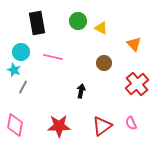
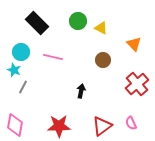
black rectangle: rotated 35 degrees counterclockwise
brown circle: moved 1 px left, 3 px up
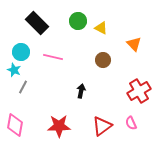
red cross: moved 2 px right, 7 px down; rotated 10 degrees clockwise
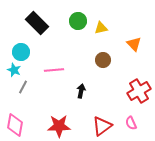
yellow triangle: rotated 40 degrees counterclockwise
pink line: moved 1 px right, 13 px down; rotated 18 degrees counterclockwise
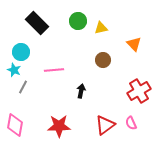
red triangle: moved 3 px right, 1 px up
